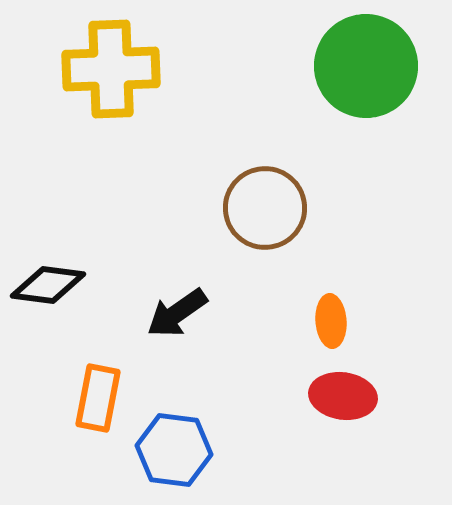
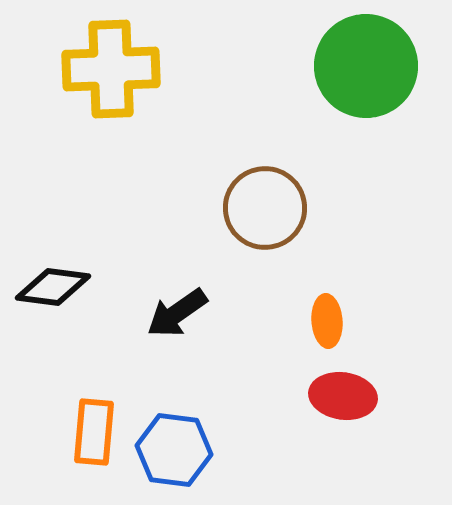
black diamond: moved 5 px right, 2 px down
orange ellipse: moved 4 px left
orange rectangle: moved 4 px left, 34 px down; rotated 6 degrees counterclockwise
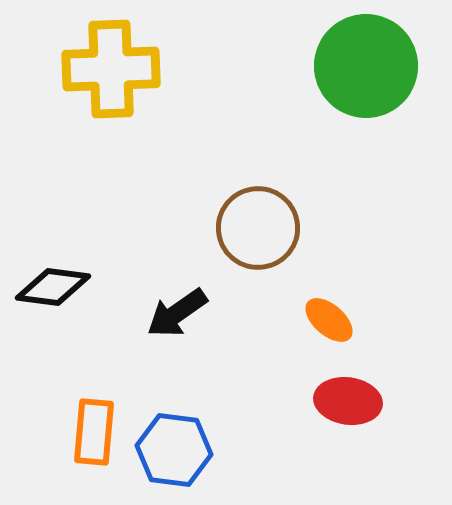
brown circle: moved 7 px left, 20 px down
orange ellipse: moved 2 px right, 1 px up; rotated 45 degrees counterclockwise
red ellipse: moved 5 px right, 5 px down
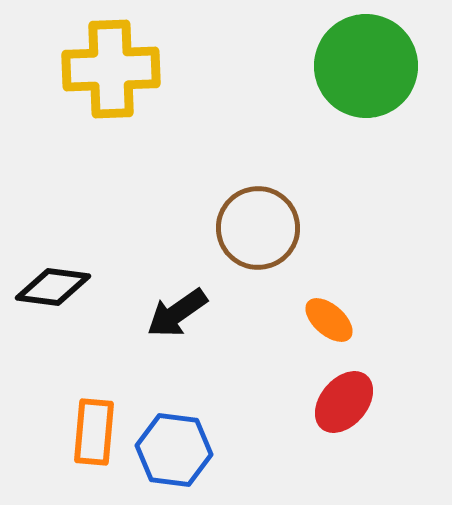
red ellipse: moved 4 px left, 1 px down; rotated 58 degrees counterclockwise
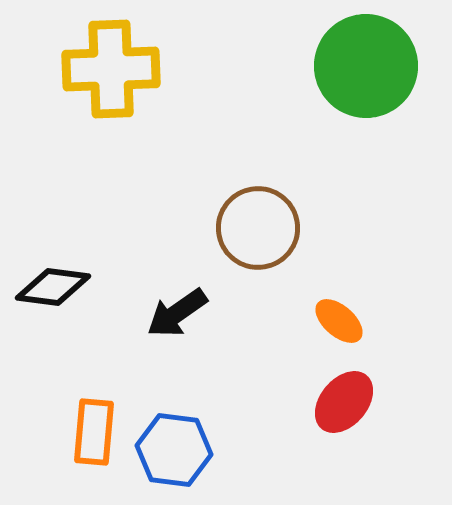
orange ellipse: moved 10 px right, 1 px down
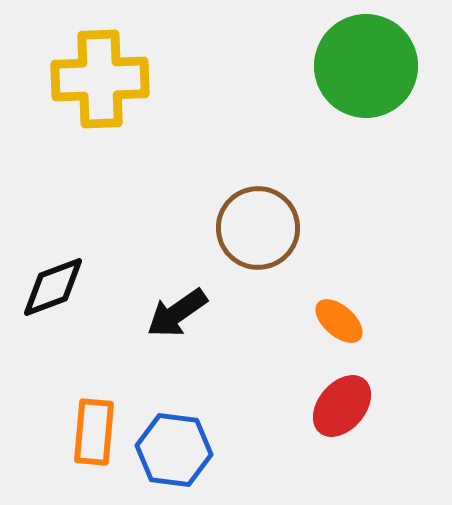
yellow cross: moved 11 px left, 10 px down
black diamond: rotated 28 degrees counterclockwise
red ellipse: moved 2 px left, 4 px down
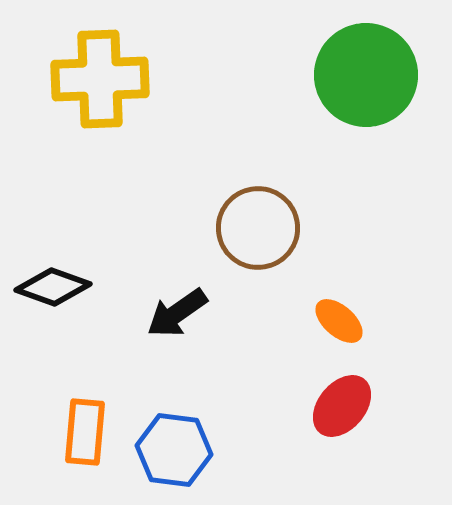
green circle: moved 9 px down
black diamond: rotated 40 degrees clockwise
orange rectangle: moved 9 px left
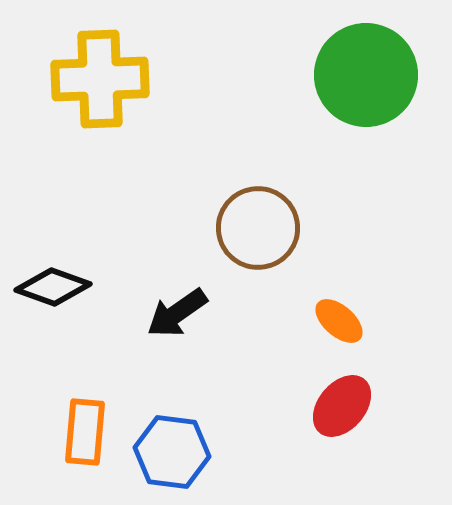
blue hexagon: moved 2 px left, 2 px down
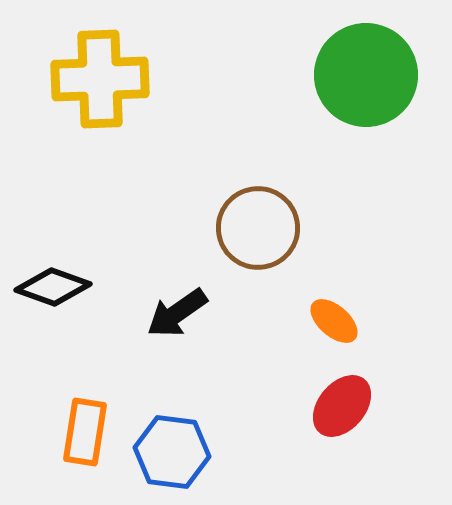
orange ellipse: moved 5 px left
orange rectangle: rotated 4 degrees clockwise
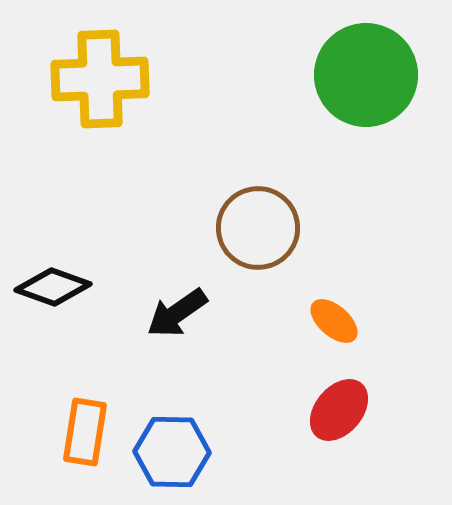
red ellipse: moved 3 px left, 4 px down
blue hexagon: rotated 6 degrees counterclockwise
